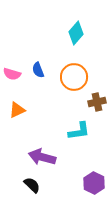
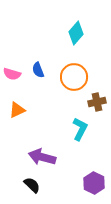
cyan L-shape: moved 1 px right, 2 px up; rotated 55 degrees counterclockwise
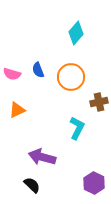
orange circle: moved 3 px left
brown cross: moved 2 px right
cyan L-shape: moved 3 px left, 1 px up
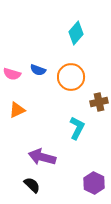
blue semicircle: rotated 49 degrees counterclockwise
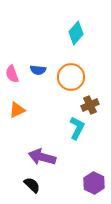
blue semicircle: rotated 14 degrees counterclockwise
pink semicircle: rotated 54 degrees clockwise
brown cross: moved 9 px left, 3 px down; rotated 12 degrees counterclockwise
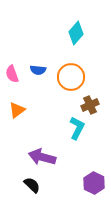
orange triangle: rotated 12 degrees counterclockwise
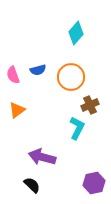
blue semicircle: rotated 21 degrees counterclockwise
pink semicircle: moved 1 px right, 1 px down
purple hexagon: rotated 20 degrees clockwise
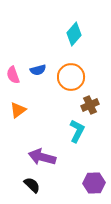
cyan diamond: moved 2 px left, 1 px down
orange triangle: moved 1 px right
cyan L-shape: moved 3 px down
purple hexagon: rotated 10 degrees clockwise
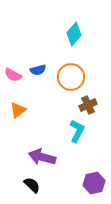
pink semicircle: rotated 42 degrees counterclockwise
brown cross: moved 2 px left
purple hexagon: rotated 10 degrees counterclockwise
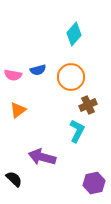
pink semicircle: rotated 18 degrees counterclockwise
black semicircle: moved 18 px left, 6 px up
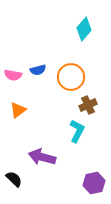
cyan diamond: moved 10 px right, 5 px up
